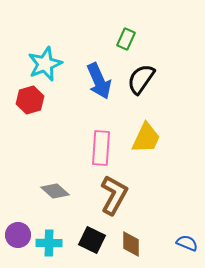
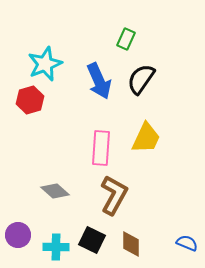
cyan cross: moved 7 px right, 4 px down
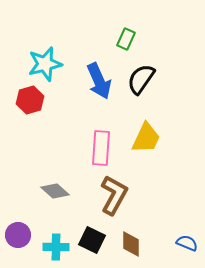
cyan star: rotated 8 degrees clockwise
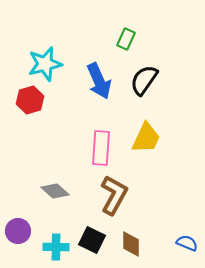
black semicircle: moved 3 px right, 1 px down
purple circle: moved 4 px up
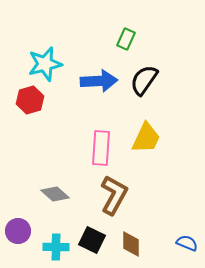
blue arrow: rotated 69 degrees counterclockwise
gray diamond: moved 3 px down
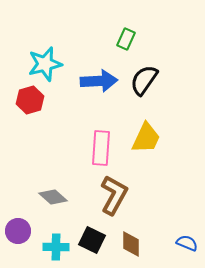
gray diamond: moved 2 px left, 3 px down
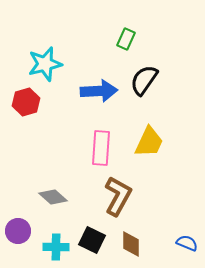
blue arrow: moved 10 px down
red hexagon: moved 4 px left, 2 px down
yellow trapezoid: moved 3 px right, 4 px down
brown L-shape: moved 4 px right, 1 px down
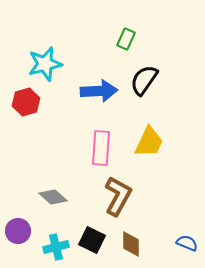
cyan cross: rotated 15 degrees counterclockwise
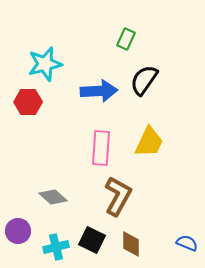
red hexagon: moved 2 px right; rotated 16 degrees clockwise
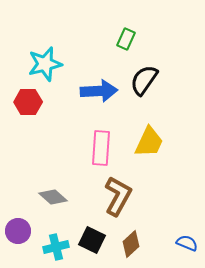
brown diamond: rotated 48 degrees clockwise
